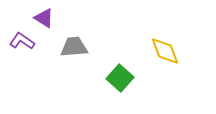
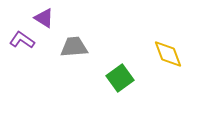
purple L-shape: moved 1 px up
yellow diamond: moved 3 px right, 3 px down
green square: rotated 12 degrees clockwise
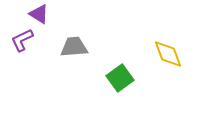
purple triangle: moved 5 px left, 4 px up
purple L-shape: rotated 60 degrees counterclockwise
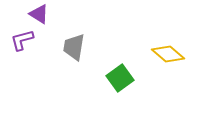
purple L-shape: rotated 10 degrees clockwise
gray trapezoid: rotated 76 degrees counterclockwise
yellow diamond: rotated 28 degrees counterclockwise
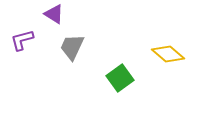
purple triangle: moved 15 px right
gray trapezoid: moved 2 px left; rotated 16 degrees clockwise
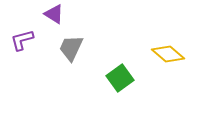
gray trapezoid: moved 1 px left, 1 px down
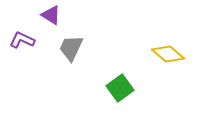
purple triangle: moved 3 px left, 1 px down
purple L-shape: rotated 40 degrees clockwise
green square: moved 10 px down
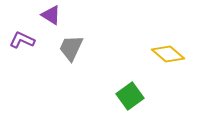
green square: moved 10 px right, 8 px down
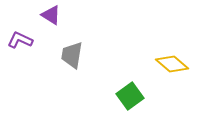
purple L-shape: moved 2 px left
gray trapezoid: moved 1 px right, 7 px down; rotated 16 degrees counterclockwise
yellow diamond: moved 4 px right, 10 px down
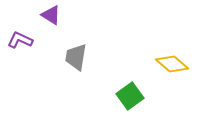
gray trapezoid: moved 4 px right, 2 px down
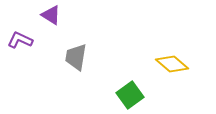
green square: moved 1 px up
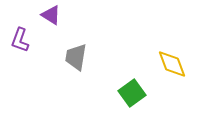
purple L-shape: rotated 95 degrees counterclockwise
yellow diamond: rotated 28 degrees clockwise
green square: moved 2 px right, 2 px up
